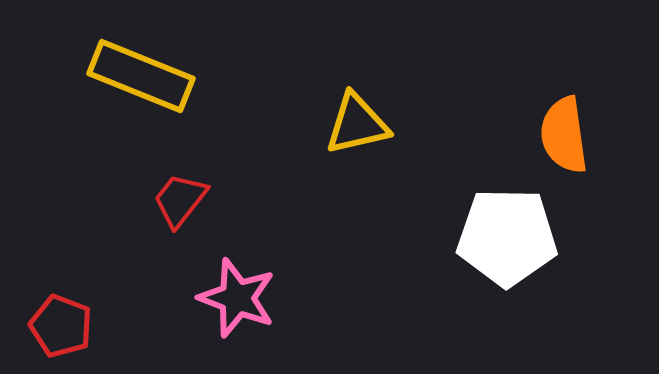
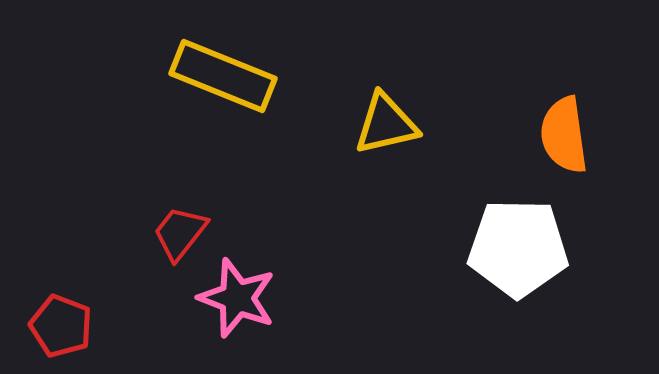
yellow rectangle: moved 82 px right
yellow triangle: moved 29 px right
red trapezoid: moved 33 px down
white pentagon: moved 11 px right, 11 px down
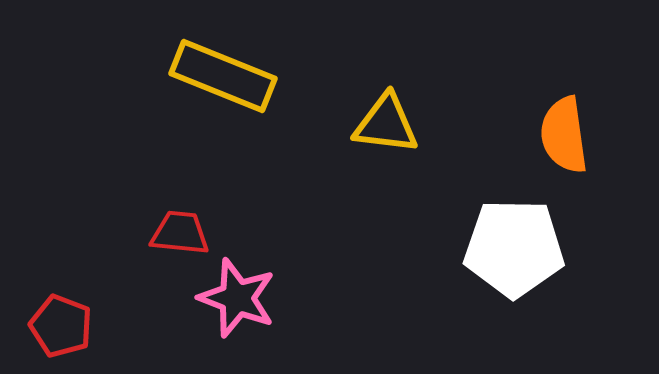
yellow triangle: rotated 20 degrees clockwise
red trapezoid: rotated 58 degrees clockwise
white pentagon: moved 4 px left
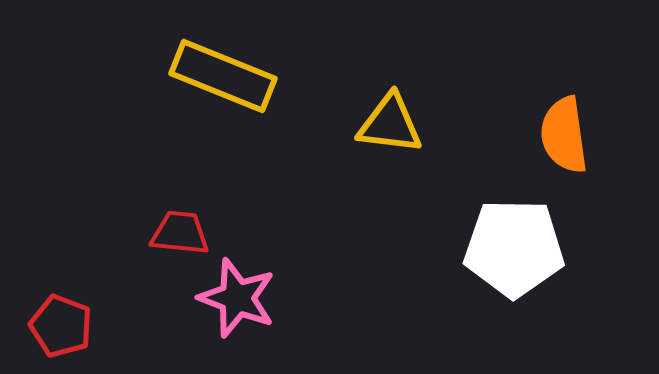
yellow triangle: moved 4 px right
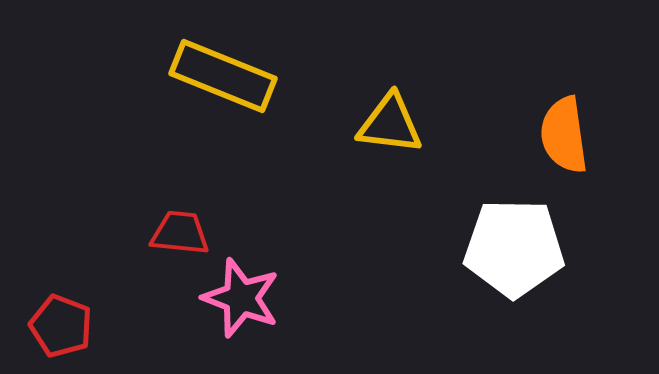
pink star: moved 4 px right
